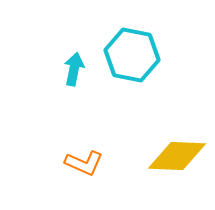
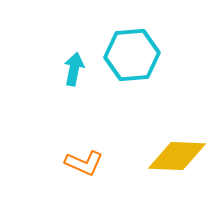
cyan hexagon: rotated 16 degrees counterclockwise
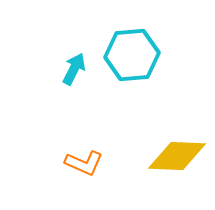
cyan arrow: rotated 16 degrees clockwise
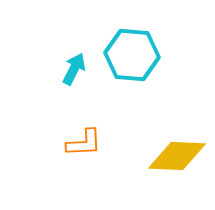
cyan hexagon: rotated 10 degrees clockwise
orange L-shape: moved 20 px up; rotated 27 degrees counterclockwise
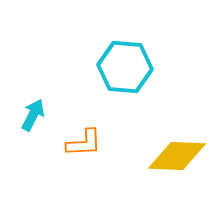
cyan hexagon: moved 7 px left, 12 px down
cyan arrow: moved 41 px left, 46 px down
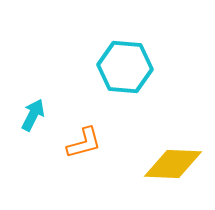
orange L-shape: rotated 12 degrees counterclockwise
yellow diamond: moved 4 px left, 8 px down
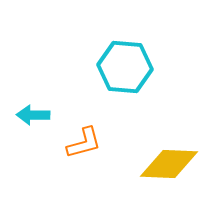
cyan arrow: rotated 116 degrees counterclockwise
yellow diamond: moved 4 px left
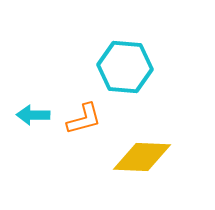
orange L-shape: moved 24 px up
yellow diamond: moved 27 px left, 7 px up
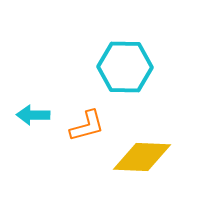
cyan hexagon: rotated 4 degrees counterclockwise
orange L-shape: moved 3 px right, 7 px down
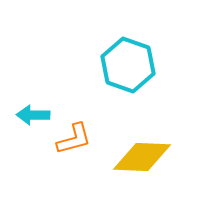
cyan hexagon: moved 3 px right, 2 px up; rotated 18 degrees clockwise
orange L-shape: moved 13 px left, 13 px down
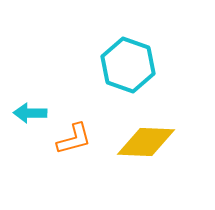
cyan arrow: moved 3 px left, 2 px up
yellow diamond: moved 4 px right, 15 px up
